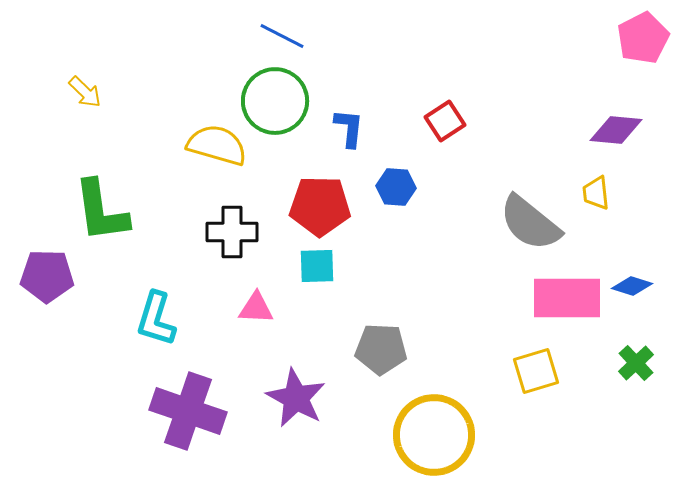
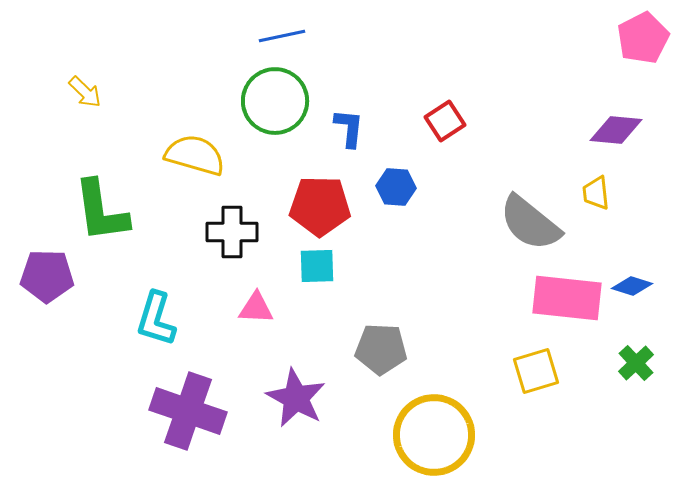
blue line: rotated 39 degrees counterclockwise
yellow semicircle: moved 22 px left, 10 px down
pink rectangle: rotated 6 degrees clockwise
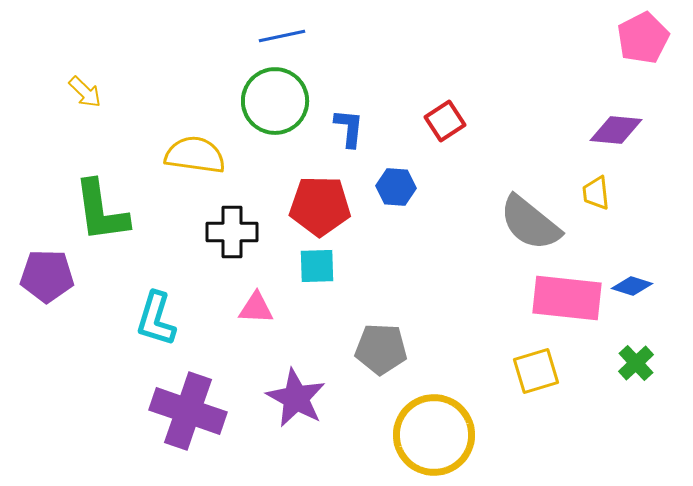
yellow semicircle: rotated 8 degrees counterclockwise
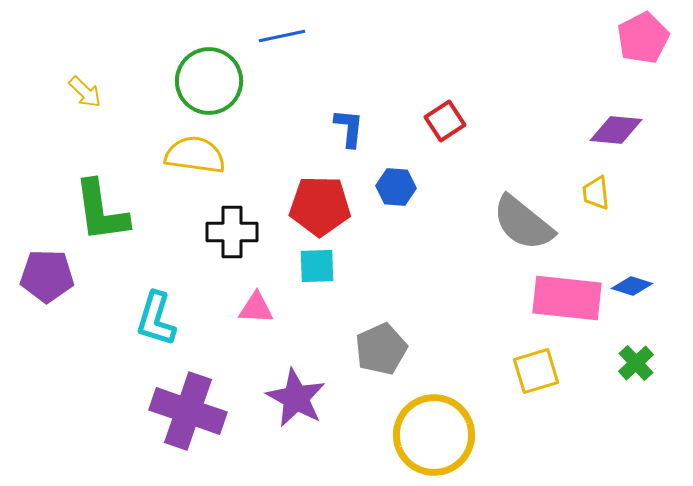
green circle: moved 66 px left, 20 px up
gray semicircle: moved 7 px left
gray pentagon: rotated 27 degrees counterclockwise
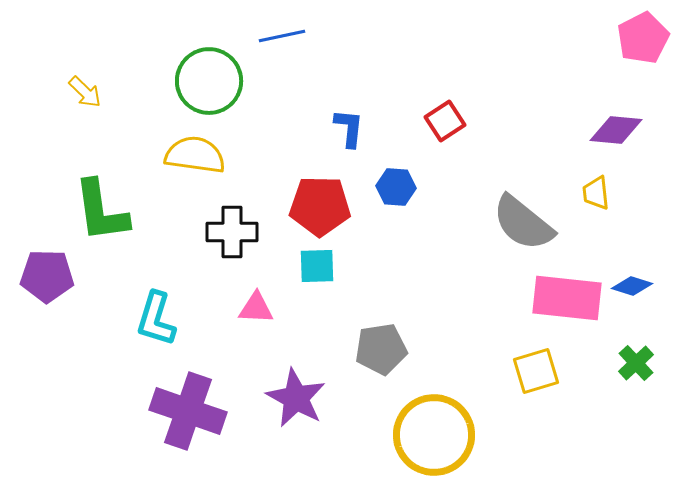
gray pentagon: rotated 15 degrees clockwise
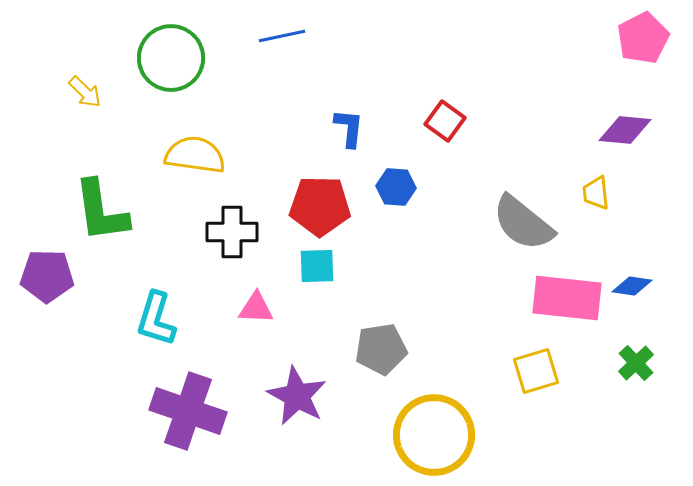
green circle: moved 38 px left, 23 px up
red square: rotated 21 degrees counterclockwise
purple diamond: moved 9 px right
blue diamond: rotated 9 degrees counterclockwise
purple star: moved 1 px right, 2 px up
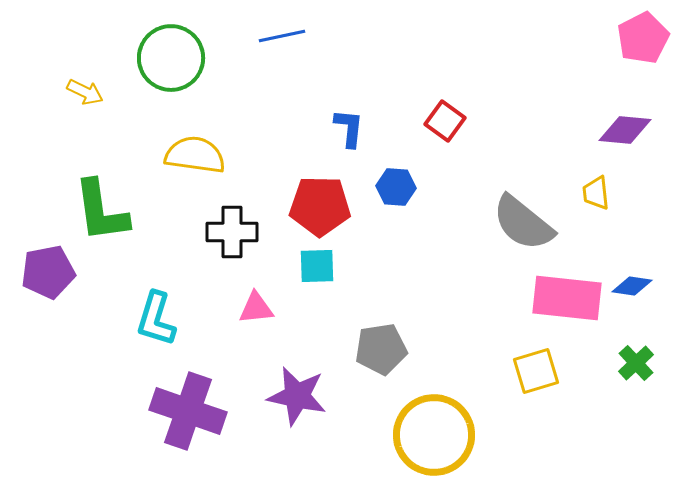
yellow arrow: rotated 18 degrees counterclockwise
purple pentagon: moved 1 px right, 4 px up; rotated 12 degrees counterclockwise
pink triangle: rotated 9 degrees counterclockwise
purple star: rotated 16 degrees counterclockwise
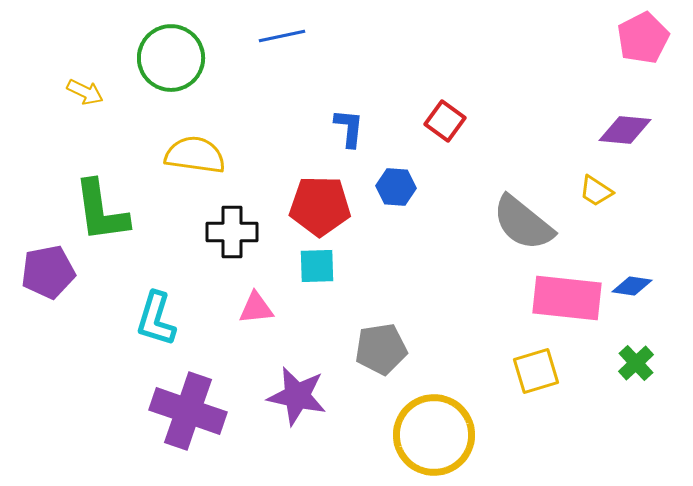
yellow trapezoid: moved 2 px up; rotated 51 degrees counterclockwise
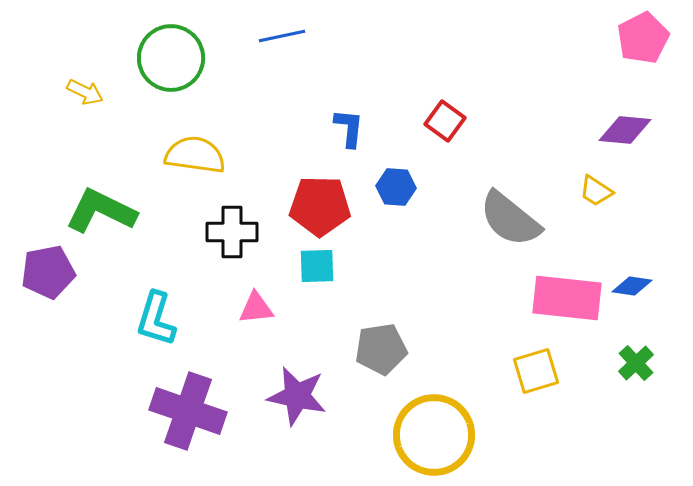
green L-shape: rotated 124 degrees clockwise
gray semicircle: moved 13 px left, 4 px up
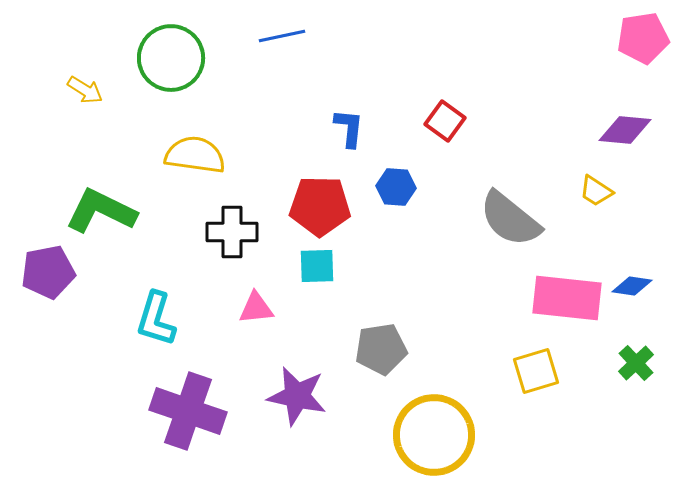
pink pentagon: rotated 18 degrees clockwise
yellow arrow: moved 2 px up; rotated 6 degrees clockwise
